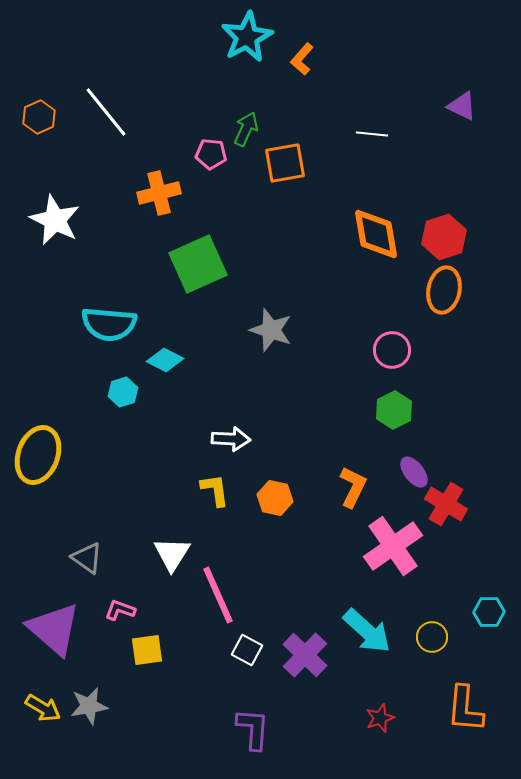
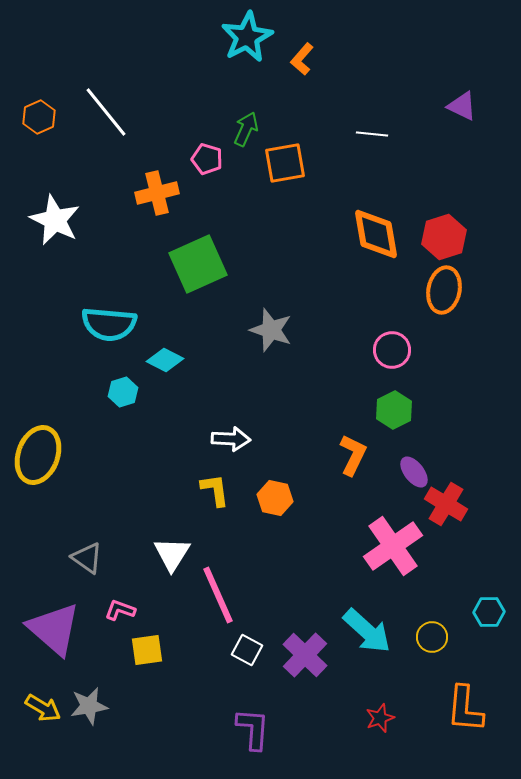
pink pentagon at (211, 154): moved 4 px left, 5 px down; rotated 12 degrees clockwise
orange cross at (159, 193): moved 2 px left
orange L-shape at (353, 487): moved 32 px up
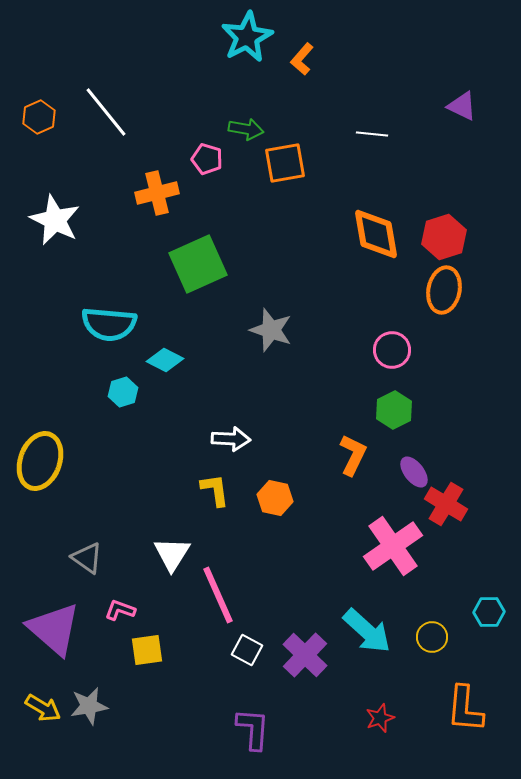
green arrow at (246, 129): rotated 76 degrees clockwise
yellow ellipse at (38, 455): moved 2 px right, 6 px down
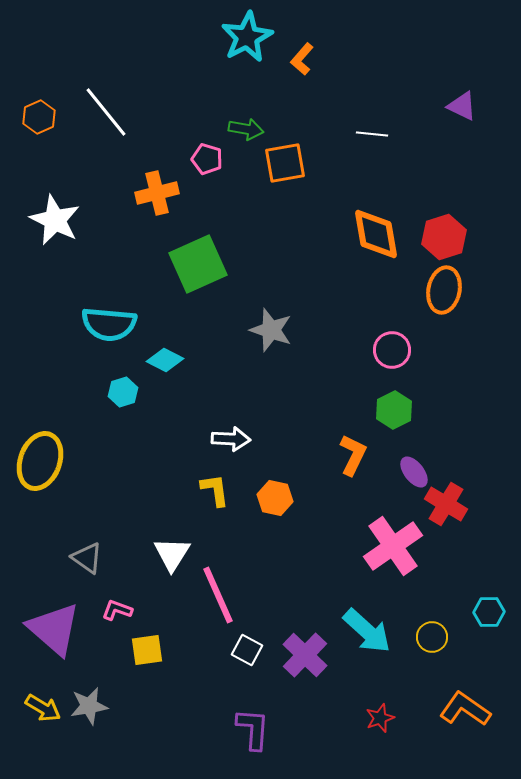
pink L-shape at (120, 610): moved 3 px left
orange L-shape at (465, 709): rotated 120 degrees clockwise
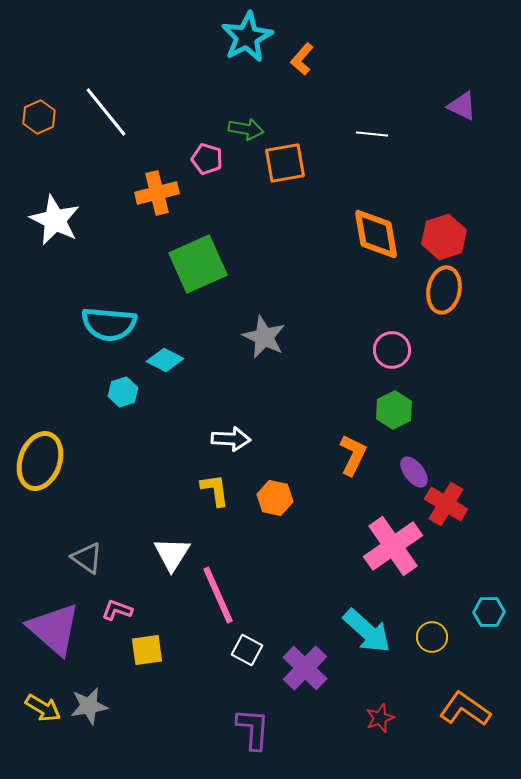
gray star at (271, 330): moved 7 px left, 7 px down; rotated 6 degrees clockwise
purple cross at (305, 655): moved 13 px down
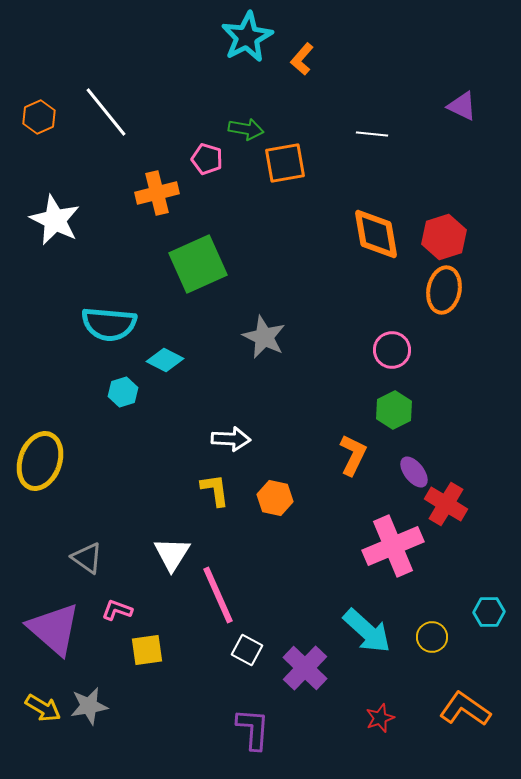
pink cross at (393, 546): rotated 12 degrees clockwise
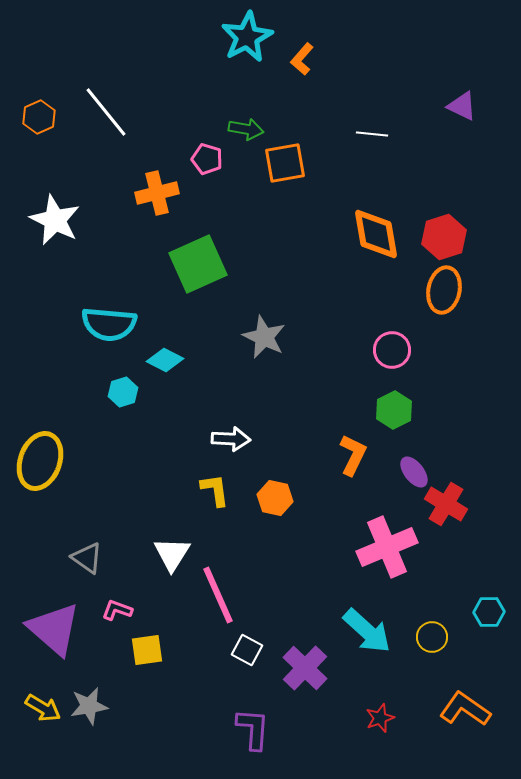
pink cross at (393, 546): moved 6 px left, 1 px down
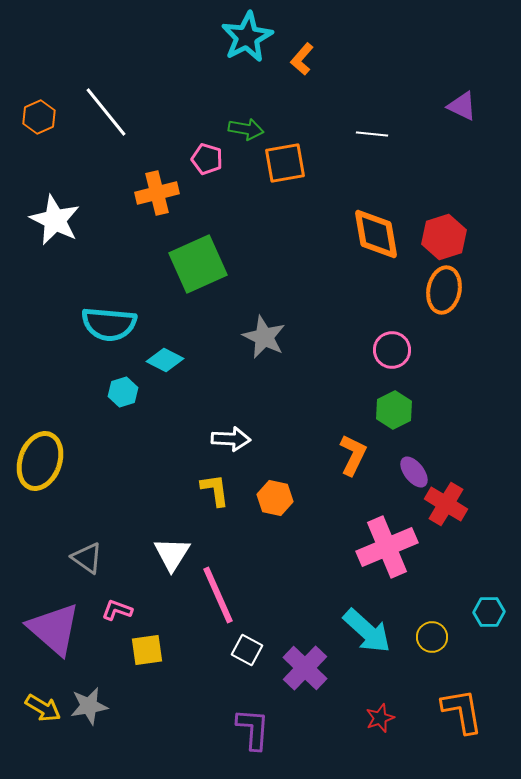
orange L-shape at (465, 709): moved 3 px left, 2 px down; rotated 45 degrees clockwise
